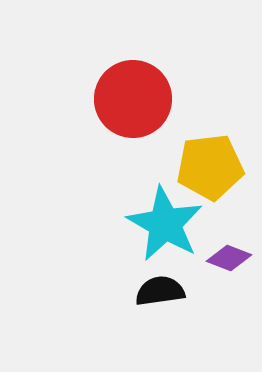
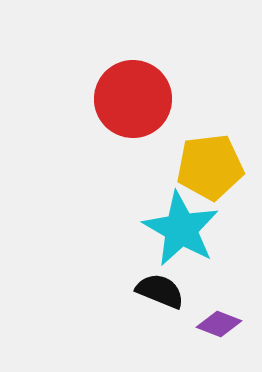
cyan star: moved 16 px right, 5 px down
purple diamond: moved 10 px left, 66 px down
black semicircle: rotated 30 degrees clockwise
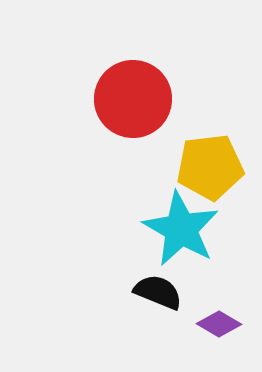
black semicircle: moved 2 px left, 1 px down
purple diamond: rotated 9 degrees clockwise
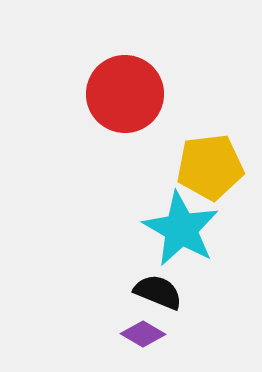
red circle: moved 8 px left, 5 px up
purple diamond: moved 76 px left, 10 px down
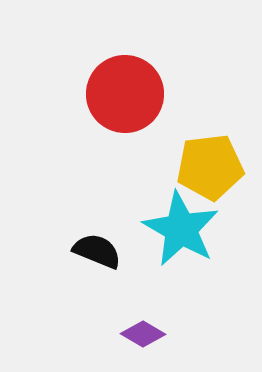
black semicircle: moved 61 px left, 41 px up
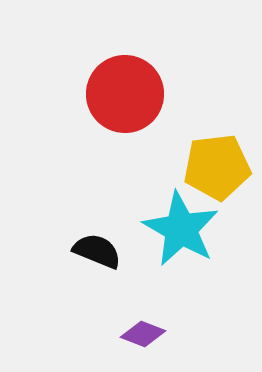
yellow pentagon: moved 7 px right
purple diamond: rotated 9 degrees counterclockwise
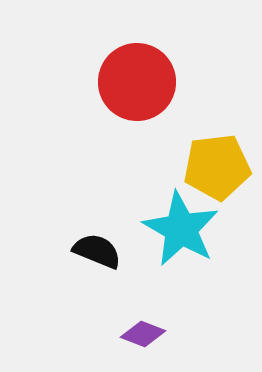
red circle: moved 12 px right, 12 px up
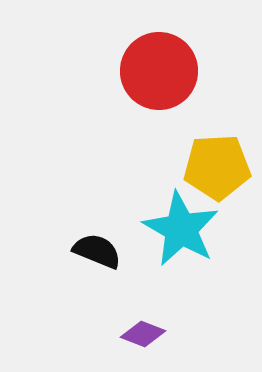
red circle: moved 22 px right, 11 px up
yellow pentagon: rotated 4 degrees clockwise
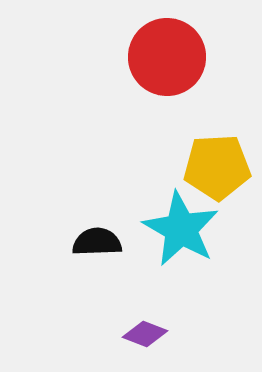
red circle: moved 8 px right, 14 px up
black semicircle: moved 9 px up; rotated 24 degrees counterclockwise
purple diamond: moved 2 px right
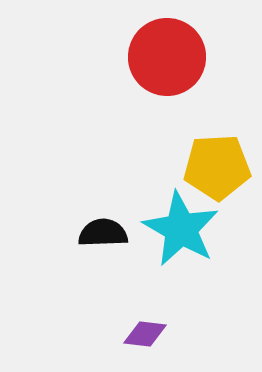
black semicircle: moved 6 px right, 9 px up
purple diamond: rotated 15 degrees counterclockwise
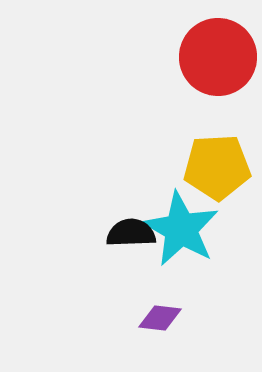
red circle: moved 51 px right
black semicircle: moved 28 px right
purple diamond: moved 15 px right, 16 px up
